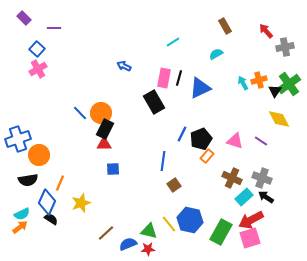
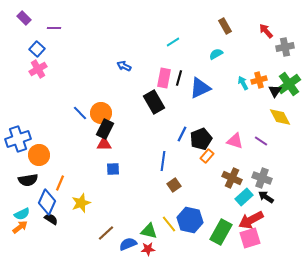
yellow diamond at (279, 119): moved 1 px right, 2 px up
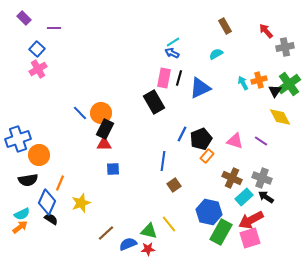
blue arrow at (124, 66): moved 48 px right, 13 px up
blue hexagon at (190, 220): moved 19 px right, 8 px up
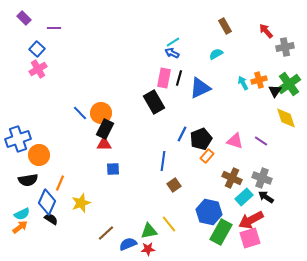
yellow diamond at (280, 117): moved 6 px right, 1 px down; rotated 10 degrees clockwise
green triangle at (149, 231): rotated 24 degrees counterclockwise
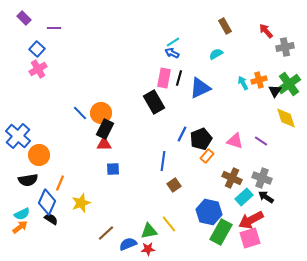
blue cross at (18, 139): moved 3 px up; rotated 30 degrees counterclockwise
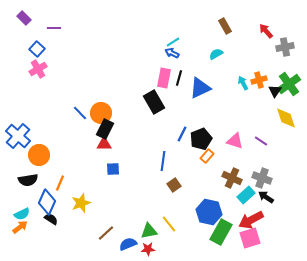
cyan rectangle at (244, 197): moved 2 px right, 2 px up
